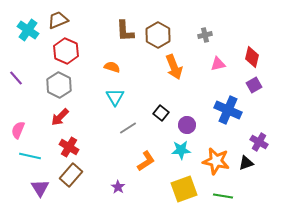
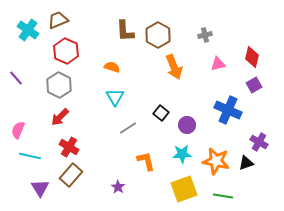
cyan star: moved 1 px right, 4 px down
orange L-shape: rotated 70 degrees counterclockwise
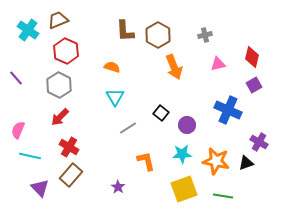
purple triangle: rotated 12 degrees counterclockwise
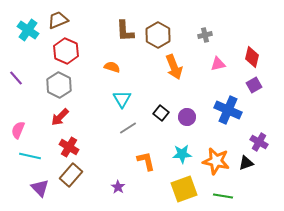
cyan triangle: moved 7 px right, 2 px down
purple circle: moved 8 px up
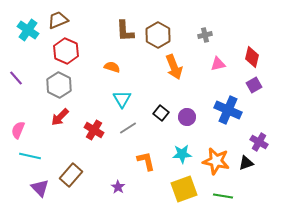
red cross: moved 25 px right, 17 px up
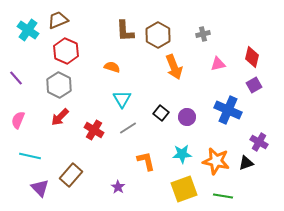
gray cross: moved 2 px left, 1 px up
pink semicircle: moved 10 px up
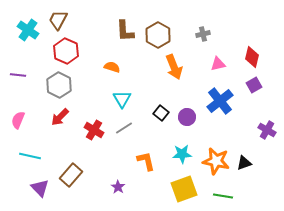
brown trapezoid: rotated 40 degrees counterclockwise
purple line: moved 2 px right, 3 px up; rotated 42 degrees counterclockwise
blue cross: moved 8 px left, 9 px up; rotated 28 degrees clockwise
gray line: moved 4 px left
purple cross: moved 8 px right, 12 px up
black triangle: moved 2 px left
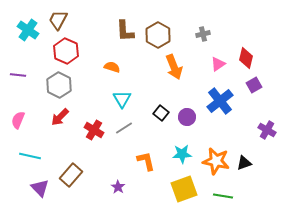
red diamond: moved 6 px left, 1 px down
pink triangle: rotated 21 degrees counterclockwise
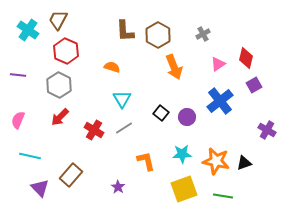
gray cross: rotated 16 degrees counterclockwise
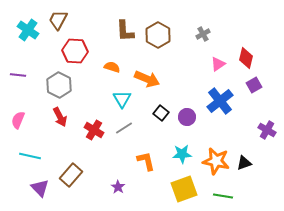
red hexagon: moved 9 px right; rotated 20 degrees counterclockwise
orange arrow: moved 27 px left, 12 px down; rotated 45 degrees counterclockwise
red arrow: rotated 72 degrees counterclockwise
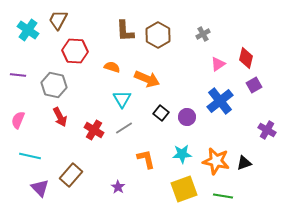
gray hexagon: moved 5 px left; rotated 15 degrees counterclockwise
orange L-shape: moved 2 px up
